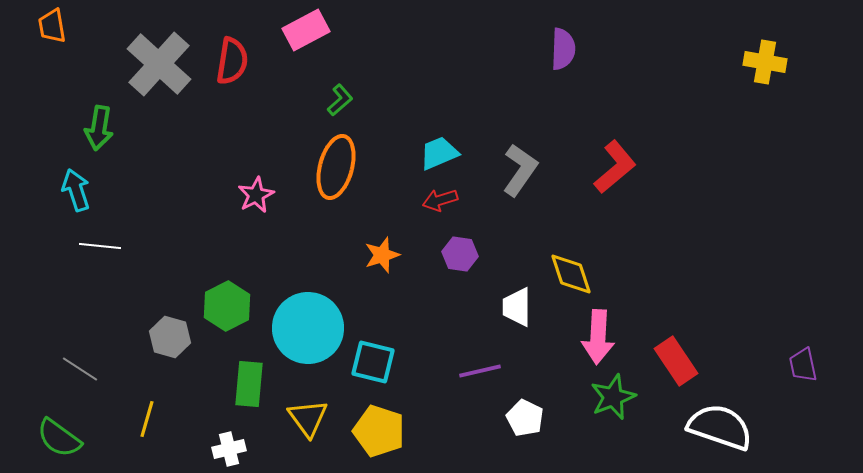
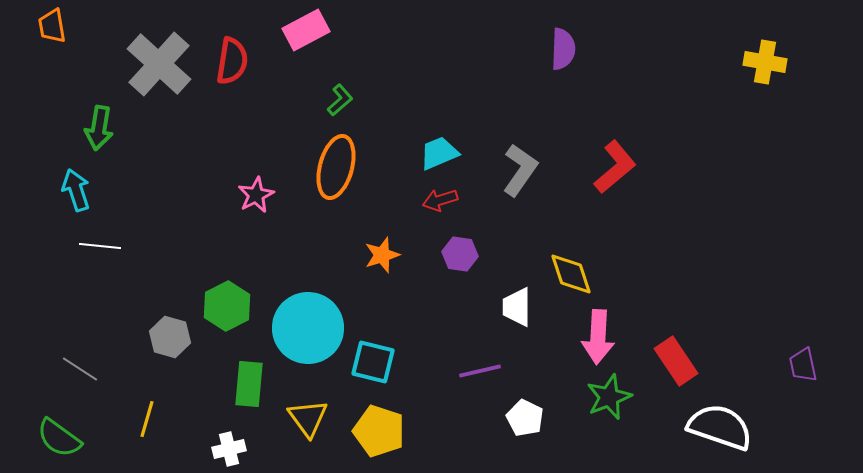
green star: moved 4 px left
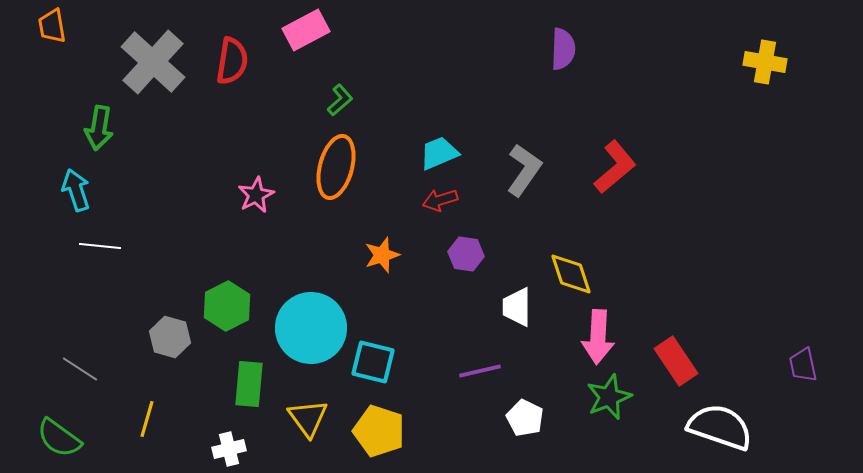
gray cross: moved 6 px left, 2 px up
gray L-shape: moved 4 px right
purple hexagon: moved 6 px right
cyan circle: moved 3 px right
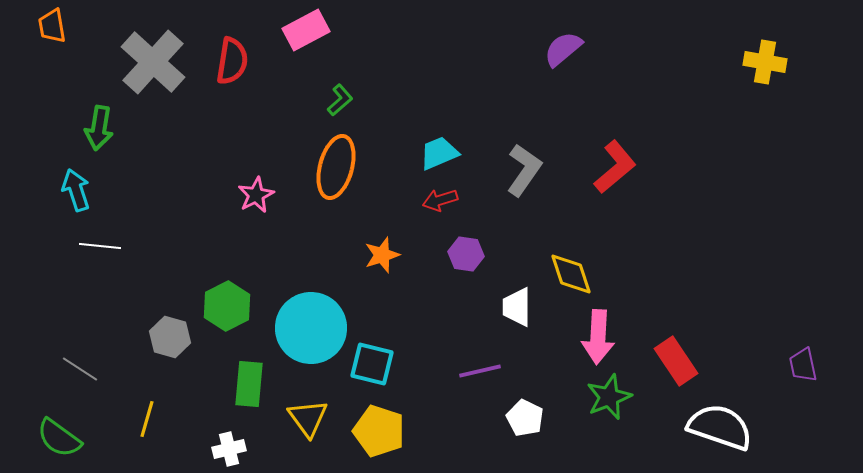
purple semicircle: rotated 132 degrees counterclockwise
cyan square: moved 1 px left, 2 px down
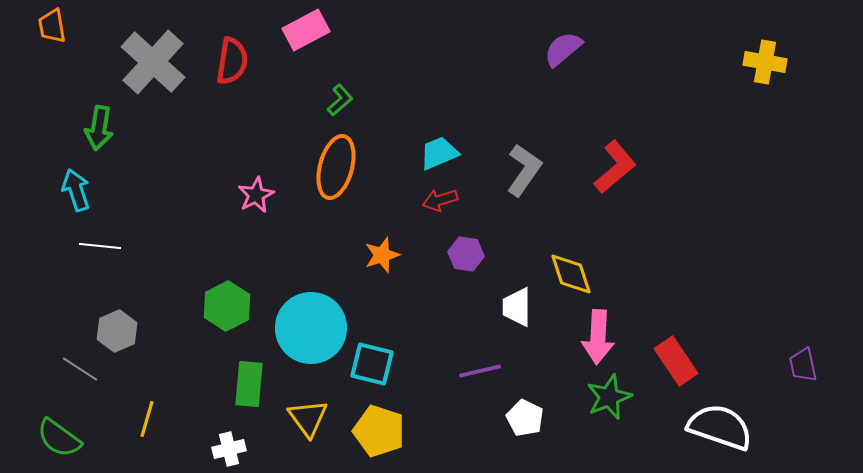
gray hexagon: moved 53 px left, 6 px up; rotated 21 degrees clockwise
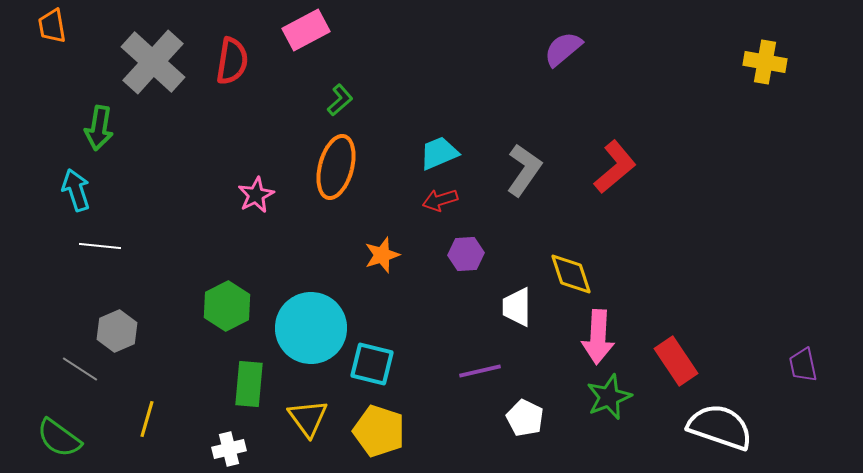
purple hexagon: rotated 12 degrees counterclockwise
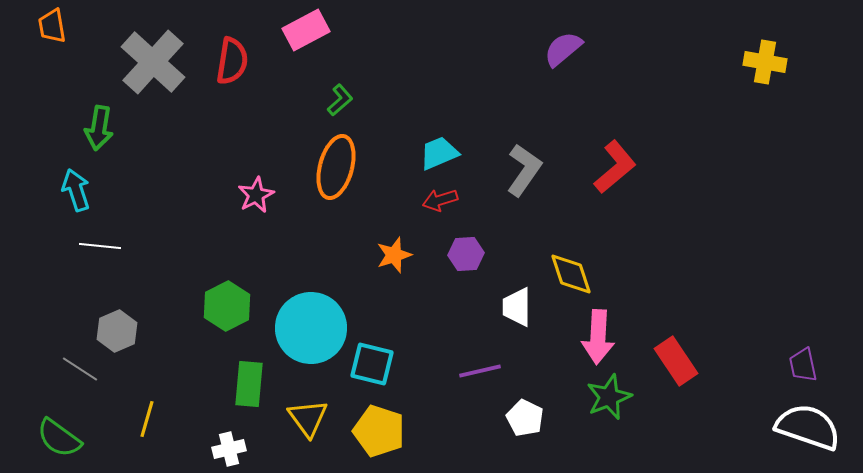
orange star: moved 12 px right
white semicircle: moved 88 px right
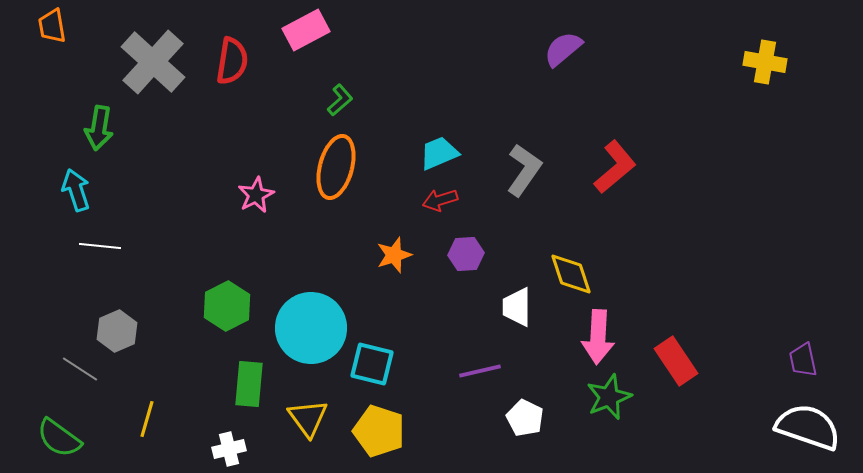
purple trapezoid: moved 5 px up
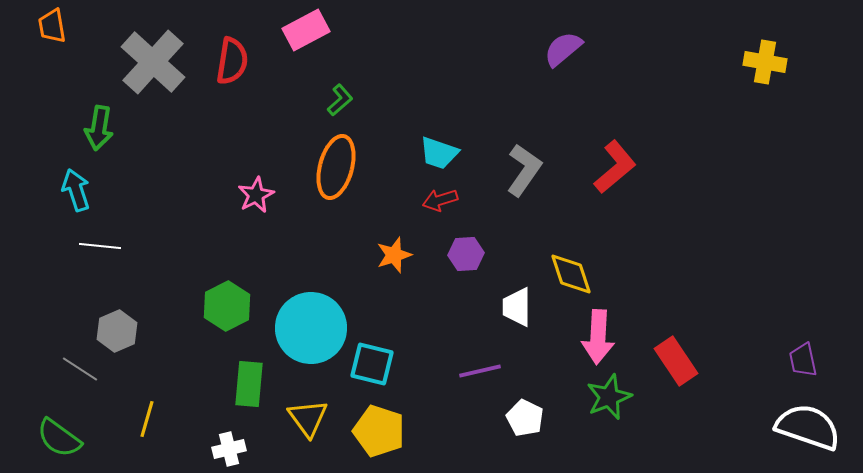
cyan trapezoid: rotated 138 degrees counterclockwise
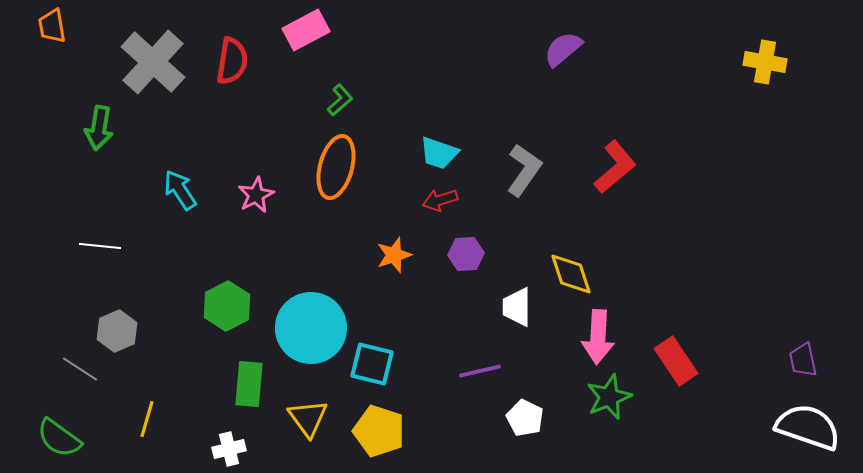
cyan arrow: moved 104 px right; rotated 15 degrees counterclockwise
